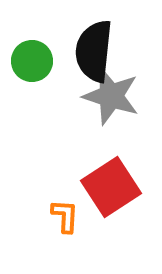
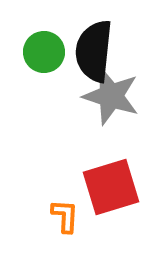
green circle: moved 12 px right, 9 px up
red square: rotated 16 degrees clockwise
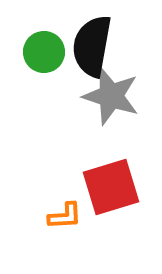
black semicircle: moved 2 px left, 5 px up; rotated 4 degrees clockwise
orange L-shape: rotated 84 degrees clockwise
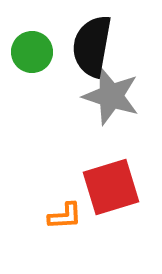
green circle: moved 12 px left
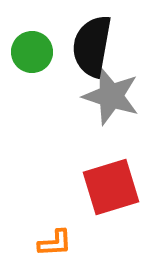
orange L-shape: moved 10 px left, 27 px down
